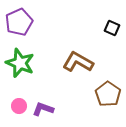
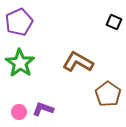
black square: moved 2 px right, 6 px up
green star: rotated 12 degrees clockwise
pink circle: moved 6 px down
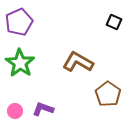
pink circle: moved 4 px left, 1 px up
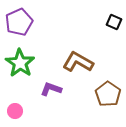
purple L-shape: moved 8 px right, 20 px up
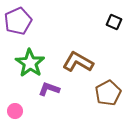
purple pentagon: moved 1 px left, 1 px up
green star: moved 10 px right
purple L-shape: moved 2 px left
brown pentagon: moved 1 px up; rotated 10 degrees clockwise
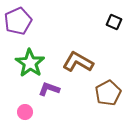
pink circle: moved 10 px right, 1 px down
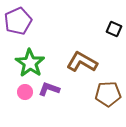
black square: moved 7 px down
brown L-shape: moved 4 px right
brown pentagon: moved 1 px down; rotated 25 degrees clockwise
pink circle: moved 20 px up
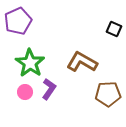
purple L-shape: rotated 105 degrees clockwise
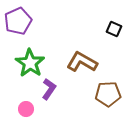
pink circle: moved 1 px right, 17 px down
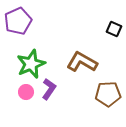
green star: moved 1 px right, 1 px down; rotated 16 degrees clockwise
pink circle: moved 17 px up
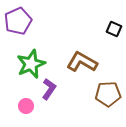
pink circle: moved 14 px down
